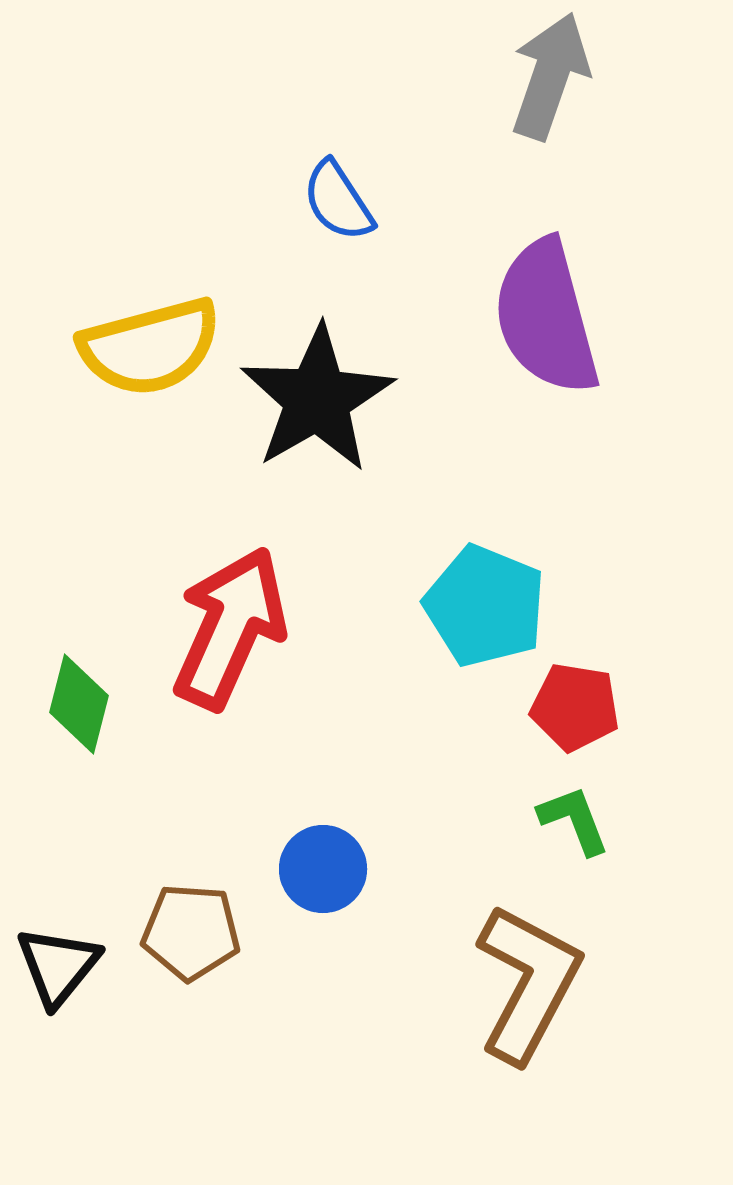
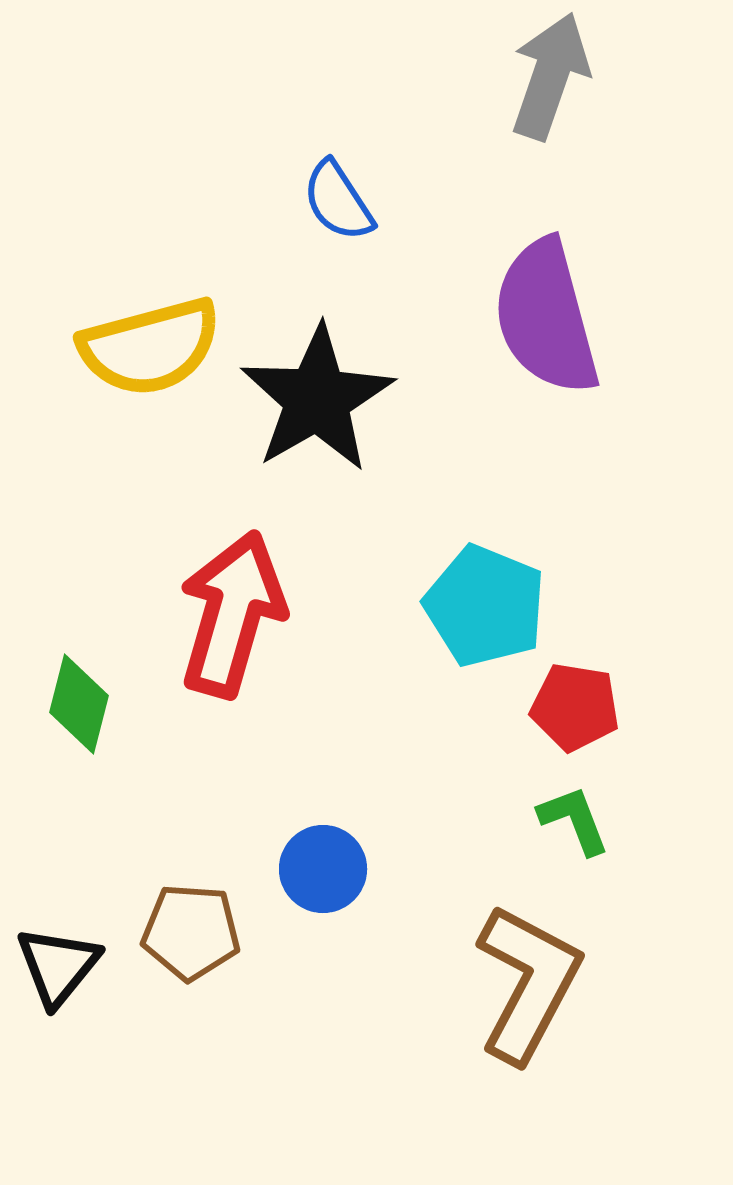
red arrow: moved 2 px right, 14 px up; rotated 8 degrees counterclockwise
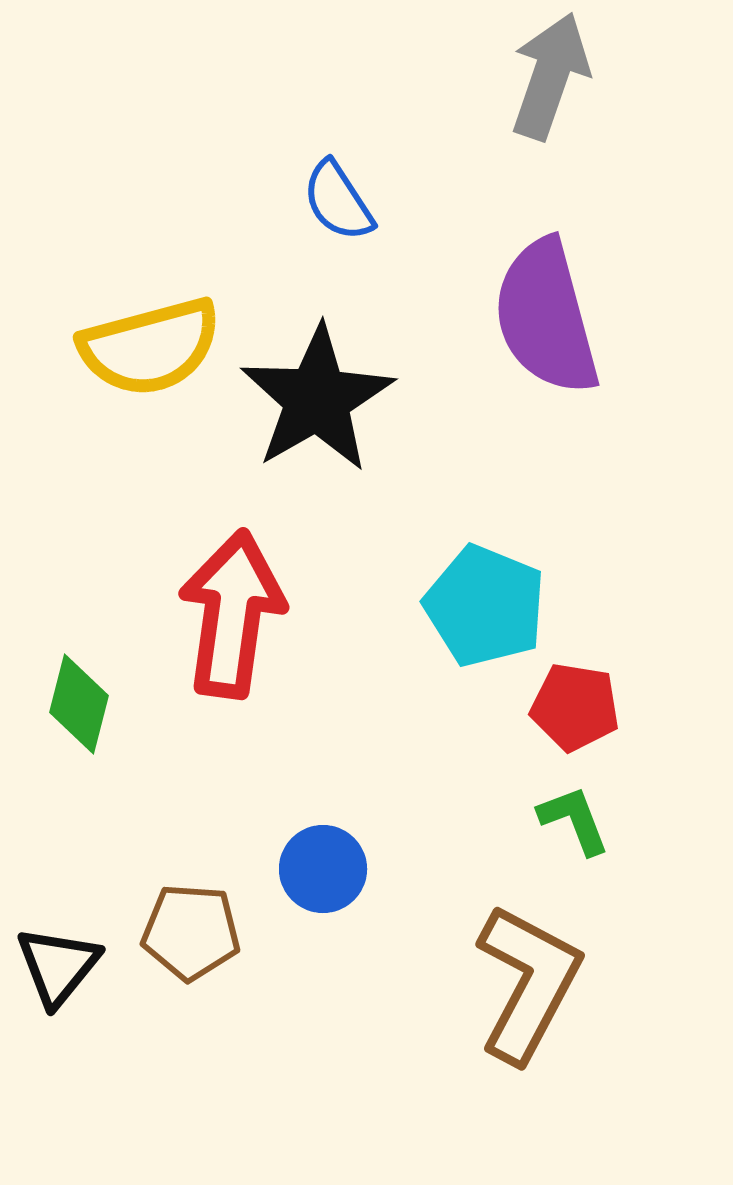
red arrow: rotated 8 degrees counterclockwise
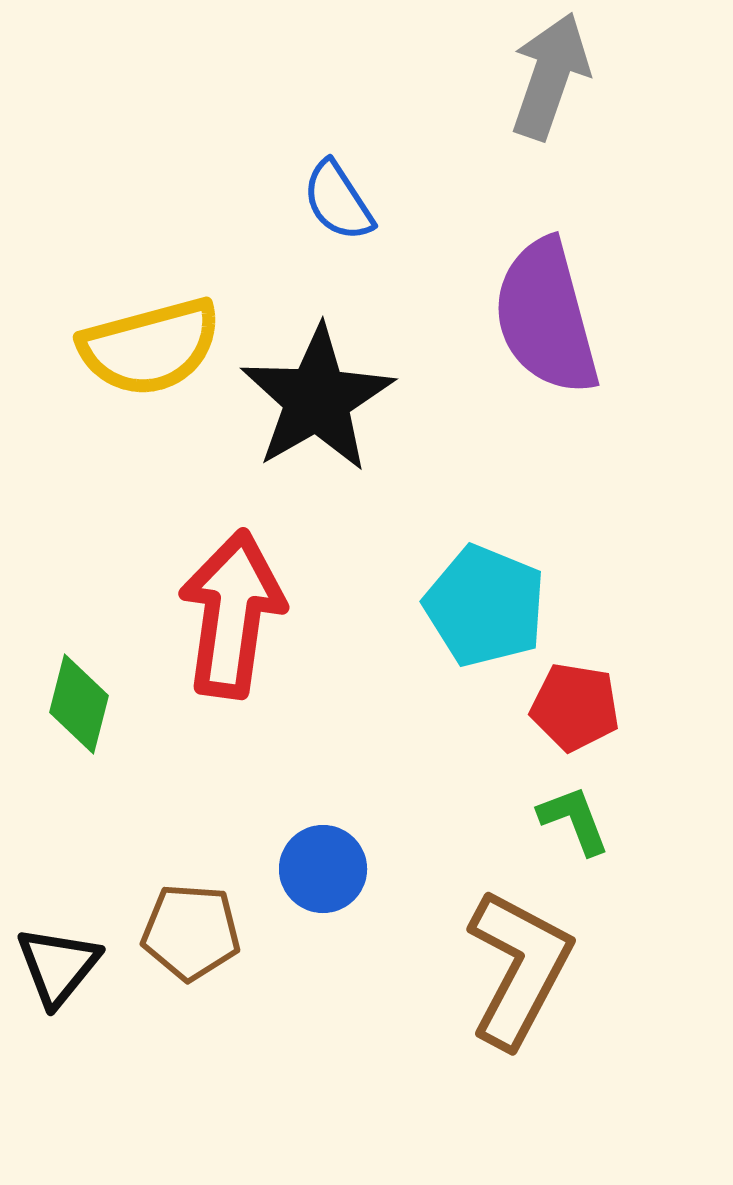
brown L-shape: moved 9 px left, 15 px up
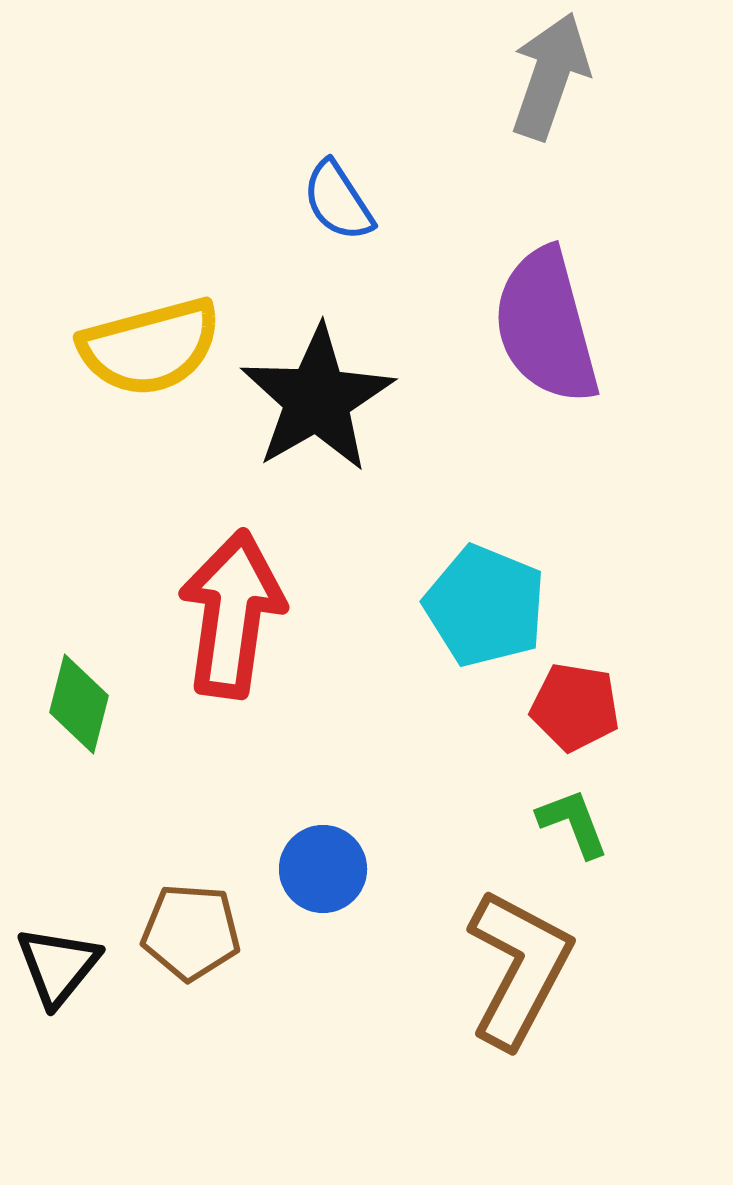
purple semicircle: moved 9 px down
green L-shape: moved 1 px left, 3 px down
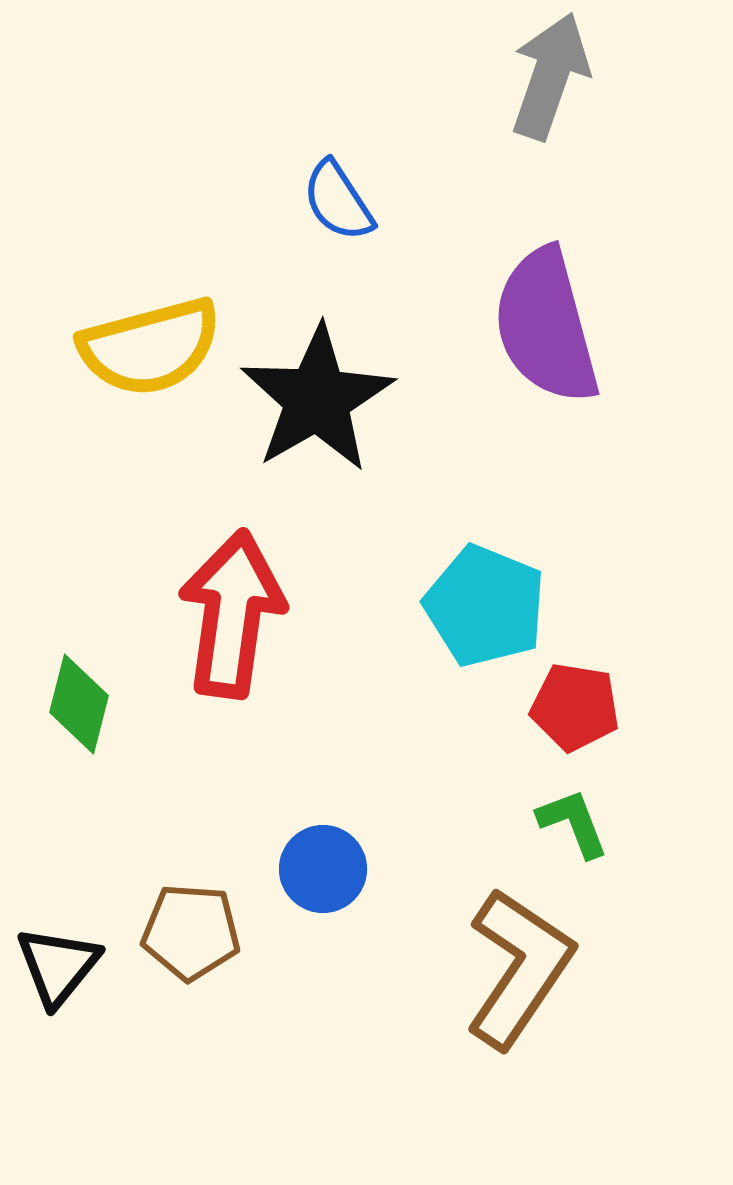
brown L-shape: rotated 6 degrees clockwise
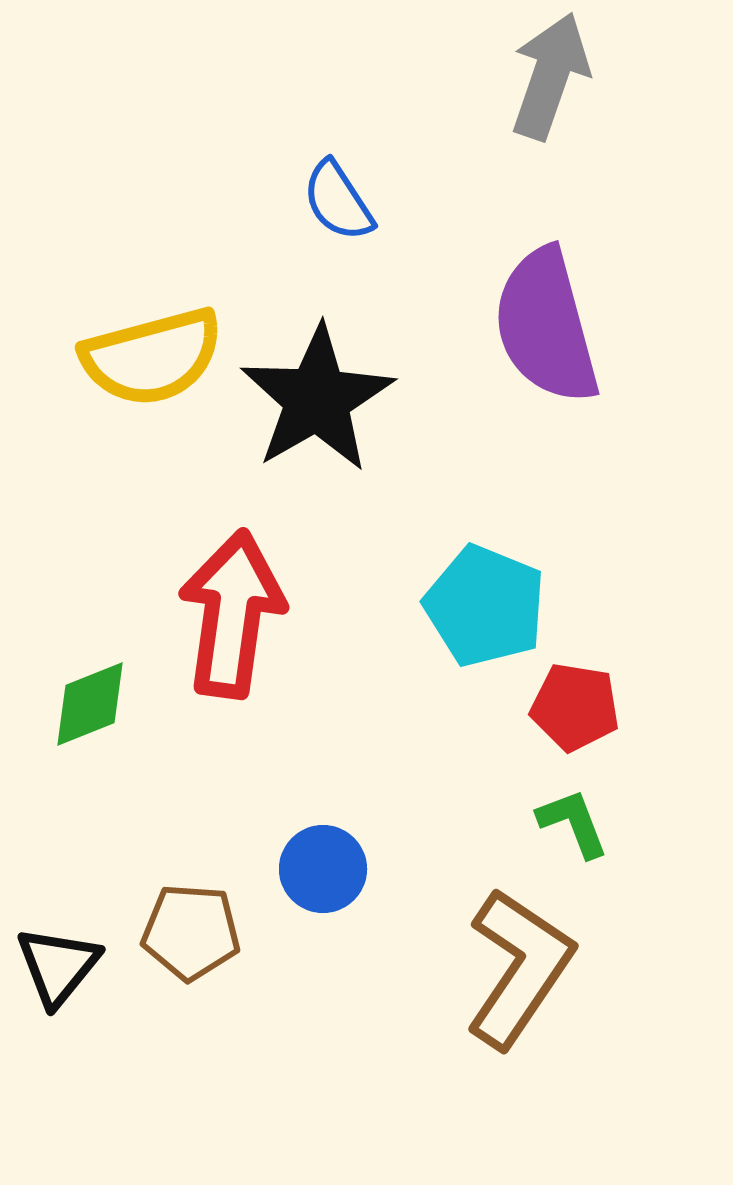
yellow semicircle: moved 2 px right, 10 px down
green diamond: moved 11 px right; rotated 54 degrees clockwise
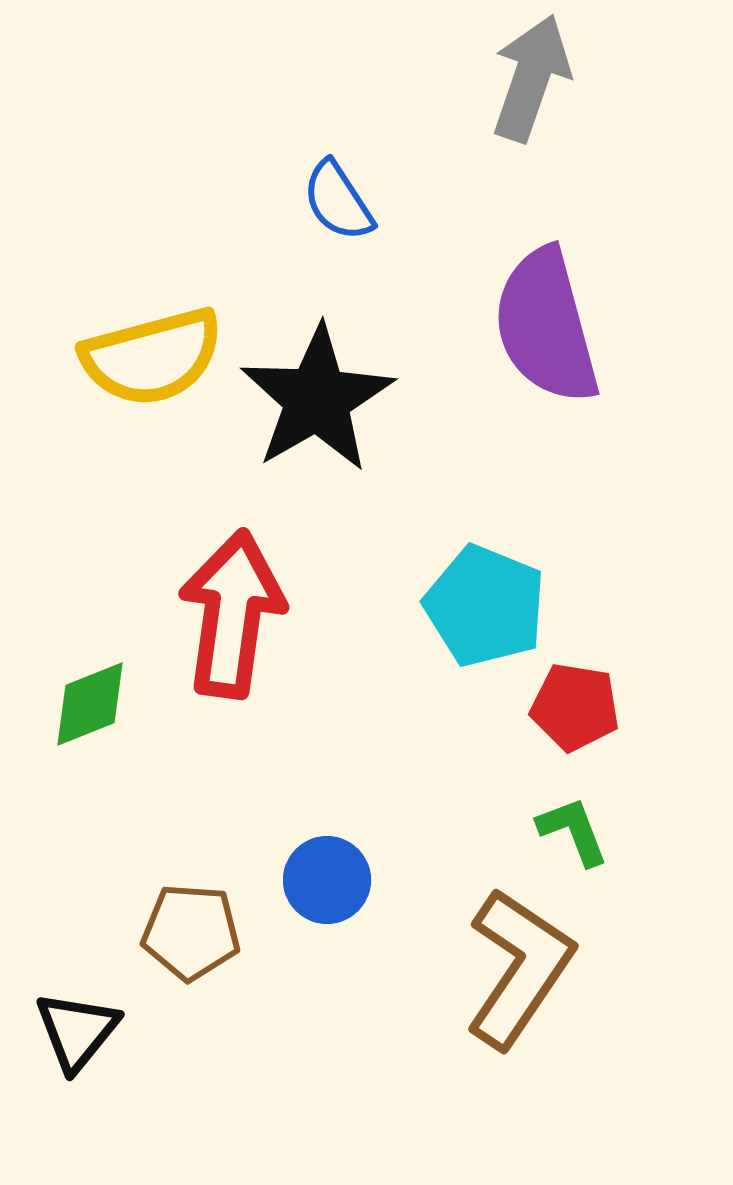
gray arrow: moved 19 px left, 2 px down
green L-shape: moved 8 px down
blue circle: moved 4 px right, 11 px down
black triangle: moved 19 px right, 65 px down
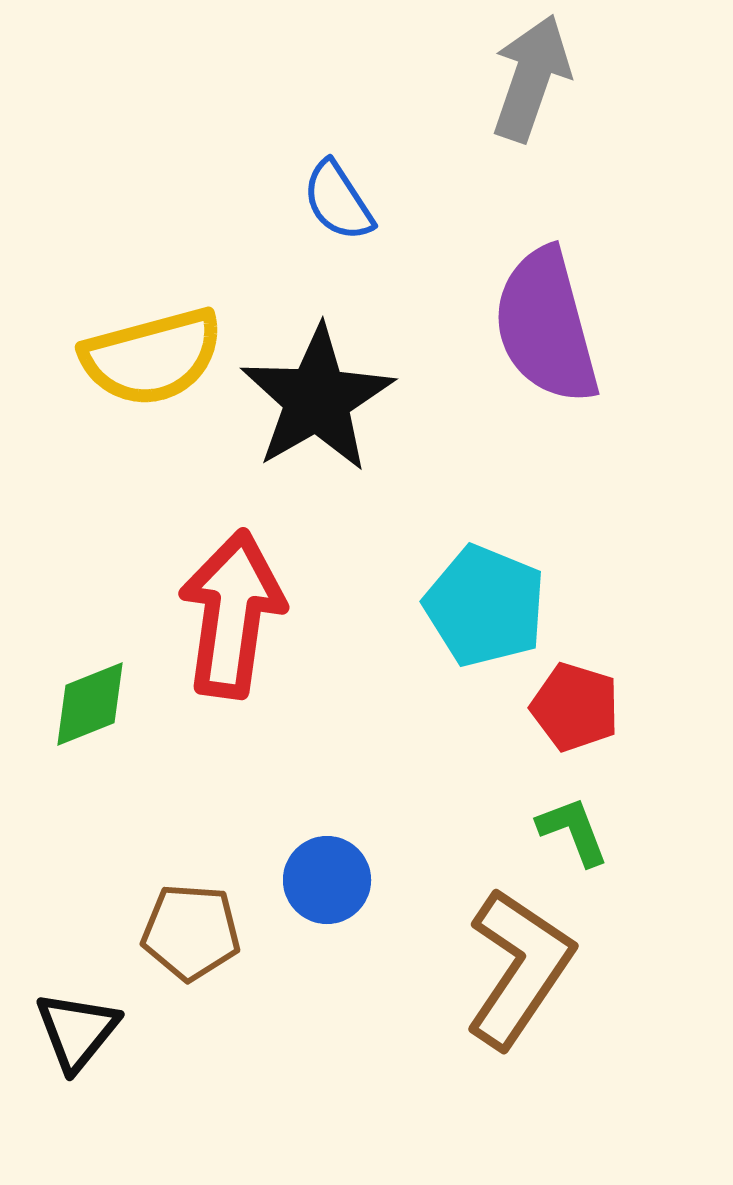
red pentagon: rotated 8 degrees clockwise
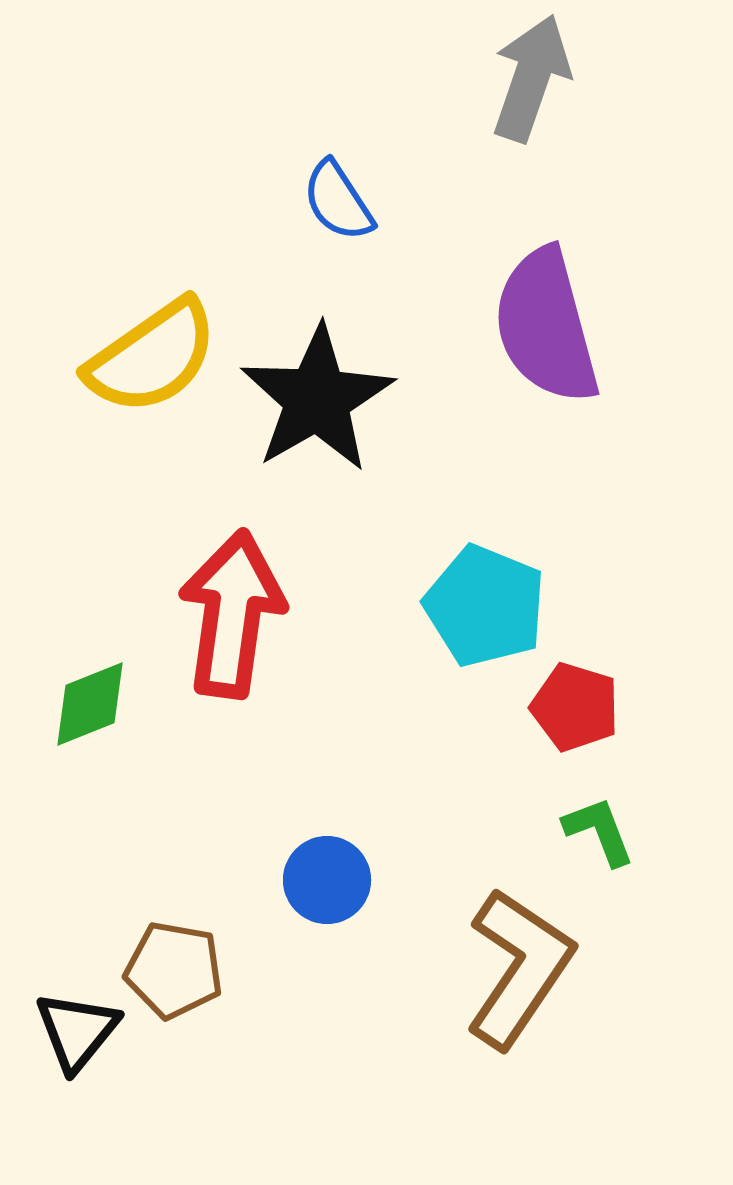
yellow semicircle: rotated 20 degrees counterclockwise
green L-shape: moved 26 px right
brown pentagon: moved 17 px left, 38 px down; rotated 6 degrees clockwise
